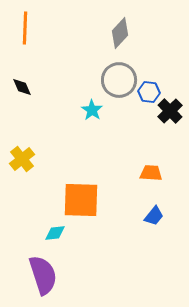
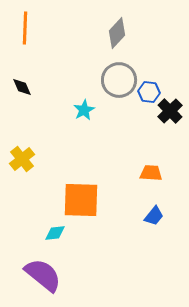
gray diamond: moved 3 px left
cyan star: moved 8 px left; rotated 10 degrees clockwise
purple semicircle: rotated 33 degrees counterclockwise
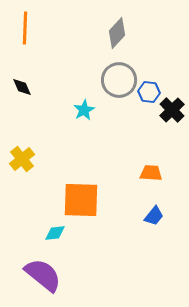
black cross: moved 2 px right, 1 px up
